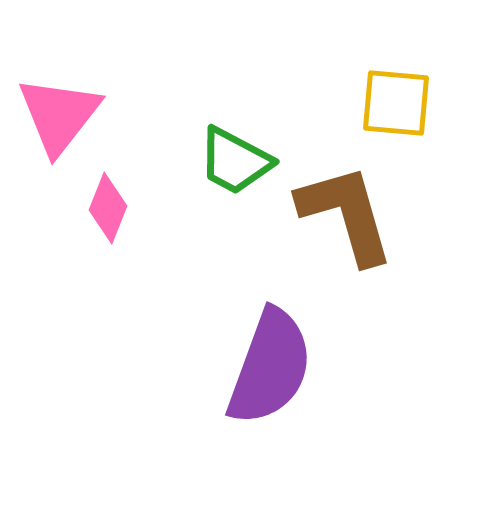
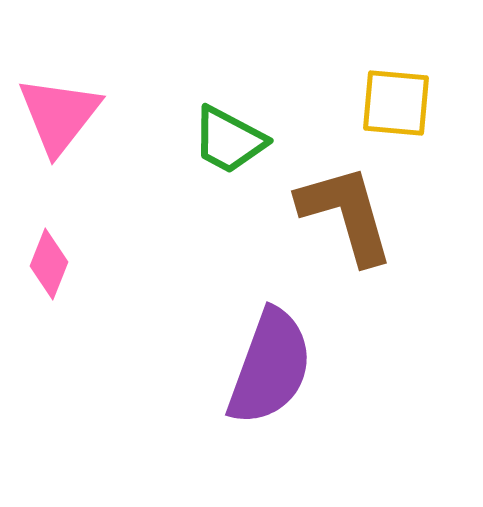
green trapezoid: moved 6 px left, 21 px up
pink diamond: moved 59 px left, 56 px down
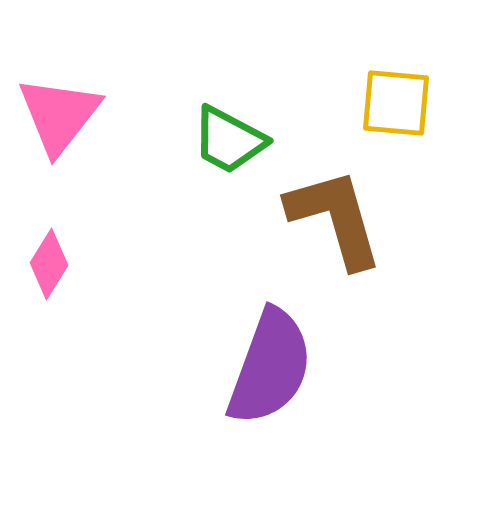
brown L-shape: moved 11 px left, 4 px down
pink diamond: rotated 10 degrees clockwise
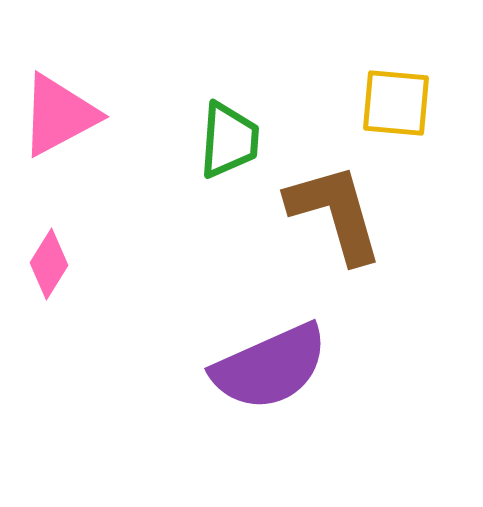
pink triangle: rotated 24 degrees clockwise
green trapezoid: rotated 114 degrees counterclockwise
brown L-shape: moved 5 px up
purple semicircle: rotated 46 degrees clockwise
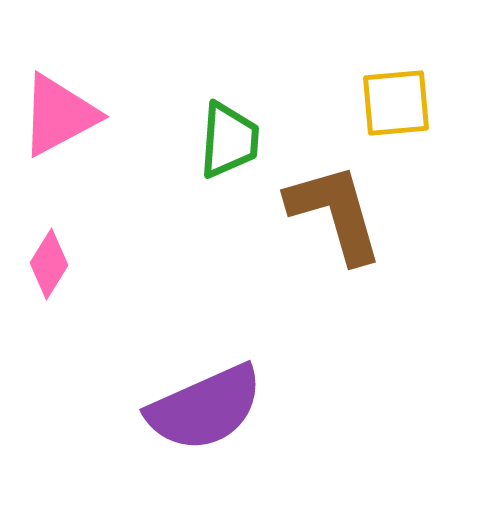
yellow square: rotated 10 degrees counterclockwise
purple semicircle: moved 65 px left, 41 px down
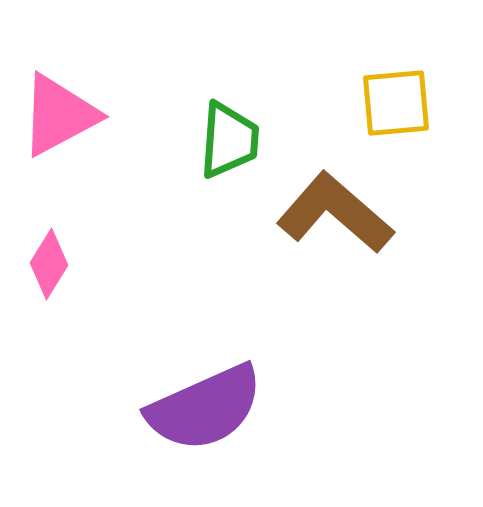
brown L-shape: rotated 33 degrees counterclockwise
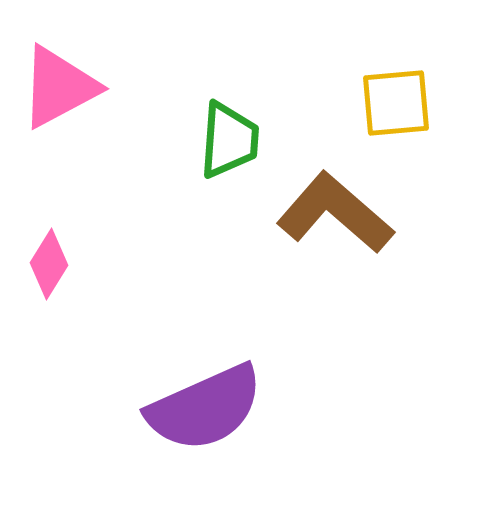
pink triangle: moved 28 px up
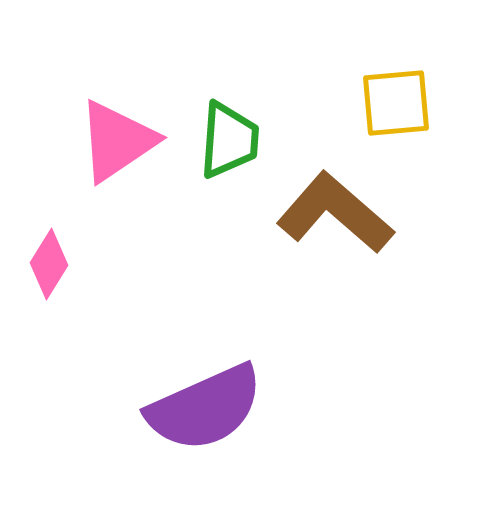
pink triangle: moved 58 px right, 54 px down; rotated 6 degrees counterclockwise
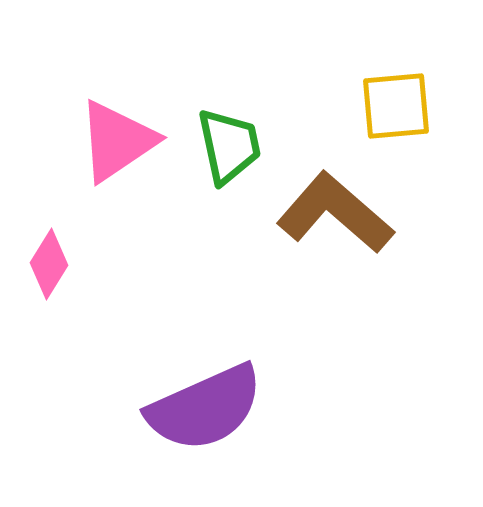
yellow square: moved 3 px down
green trapezoid: moved 6 px down; rotated 16 degrees counterclockwise
